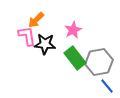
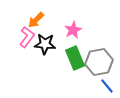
pink L-shape: moved 1 px down; rotated 45 degrees clockwise
green rectangle: rotated 15 degrees clockwise
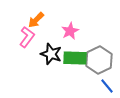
pink star: moved 3 px left, 1 px down
black star: moved 6 px right, 10 px down; rotated 15 degrees clockwise
green rectangle: rotated 65 degrees counterclockwise
gray hexagon: moved 2 px up; rotated 16 degrees counterclockwise
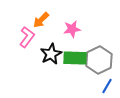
orange arrow: moved 5 px right
pink star: moved 2 px right, 2 px up; rotated 18 degrees clockwise
black star: rotated 25 degrees clockwise
blue line: rotated 70 degrees clockwise
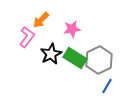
green rectangle: rotated 30 degrees clockwise
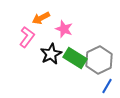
orange arrow: moved 2 px up; rotated 18 degrees clockwise
pink star: moved 8 px left; rotated 30 degrees clockwise
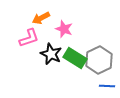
pink L-shape: moved 2 px right, 1 px down; rotated 35 degrees clockwise
black star: rotated 20 degrees counterclockwise
blue line: rotated 63 degrees clockwise
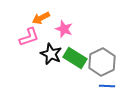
pink L-shape: moved 1 px up
gray hexagon: moved 3 px right, 2 px down
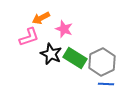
blue line: moved 1 px left, 2 px up
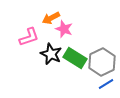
orange arrow: moved 10 px right
blue line: rotated 35 degrees counterclockwise
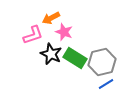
pink star: moved 3 px down
pink L-shape: moved 4 px right, 2 px up
gray hexagon: rotated 12 degrees clockwise
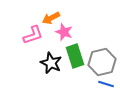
black star: moved 9 px down
green rectangle: moved 2 px up; rotated 40 degrees clockwise
blue line: rotated 49 degrees clockwise
